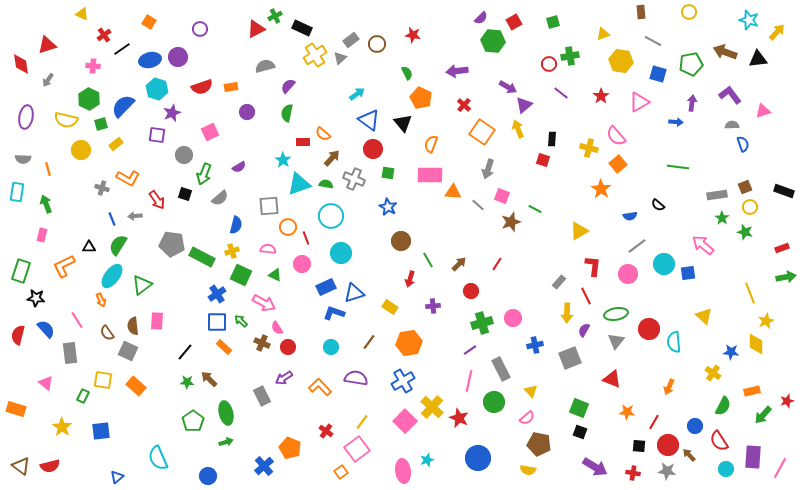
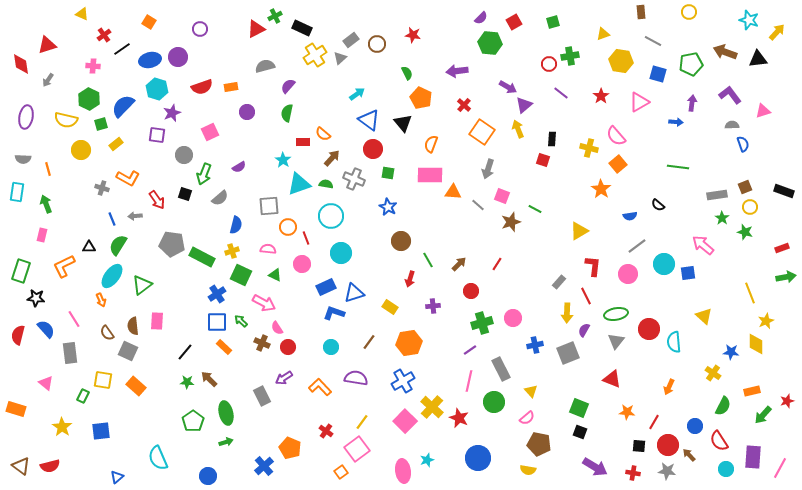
green hexagon at (493, 41): moved 3 px left, 2 px down
pink line at (77, 320): moved 3 px left, 1 px up
gray square at (570, 358): moved 2 px left, 5 px up
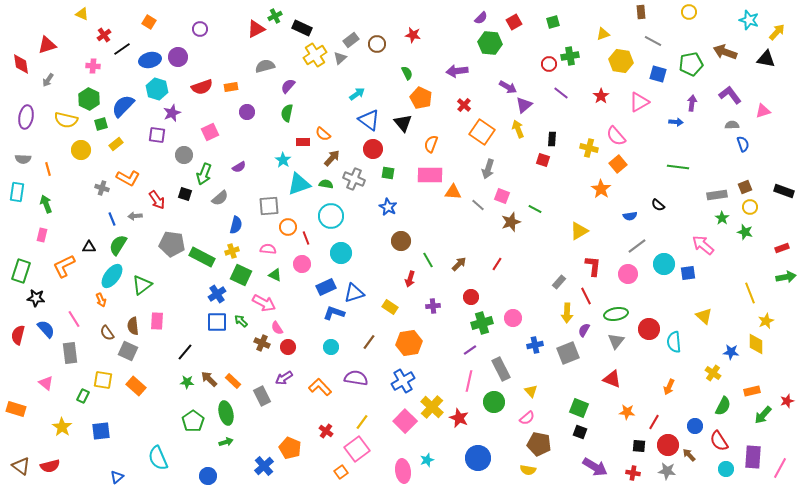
black triangle at (758, 59): moved 8 px right; rotated 18 degrees clockwise
red circle at (471, 291): moved 6 px down
orange rectangle at (224, 347): moved 9 px right, 34 px down
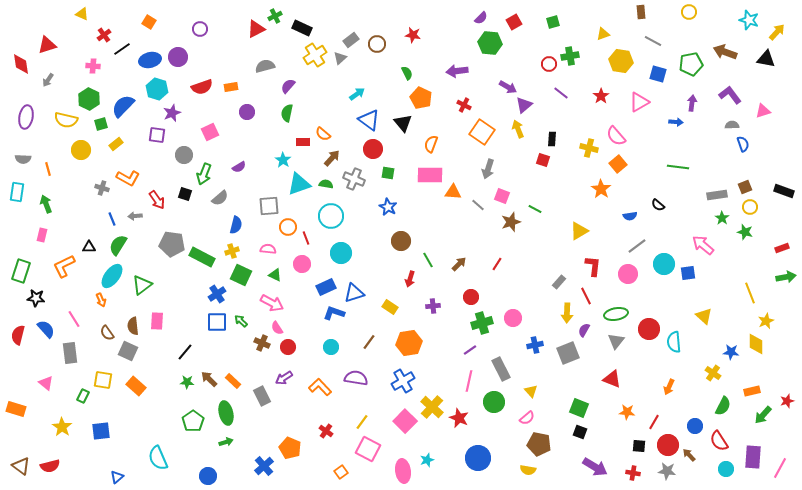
red cross at (464, 105): rotated 16 degrees counterclockwise
pink arrow at (264, 303): moved 8 px right
pink square at (357, 449): moved 11 px right; rotated 25 degrees counterclockwise
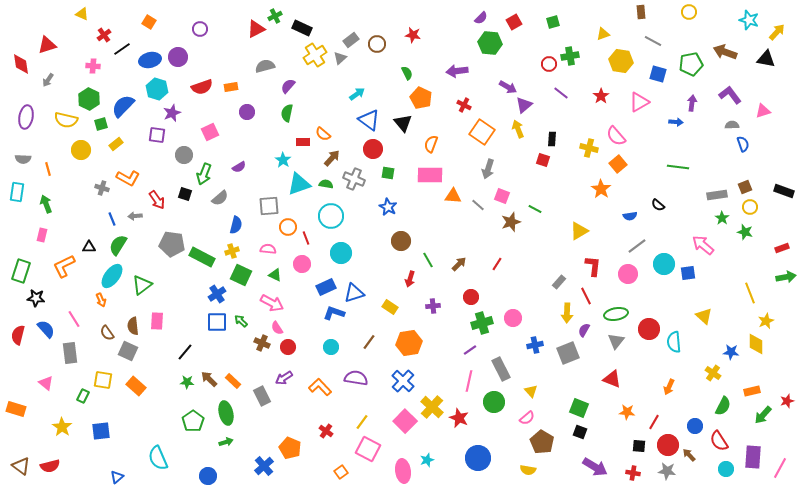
orange triangle at (453, 192): moved 4 px down
blue cross at (403, 381): rotated 15 degrees counterclockwise
brown pentagon at (539, 444): moved 3 px right, 2 px up; rotated 20 degrees clockwise
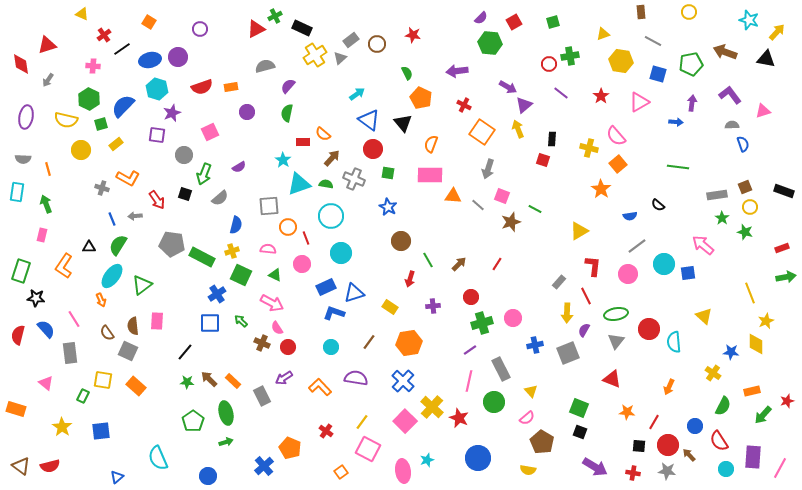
orange L-shape at (64, 266): rotated 30 degrees counterclockwise
blue square at (217, 322): moved 7 px left, 1 px down
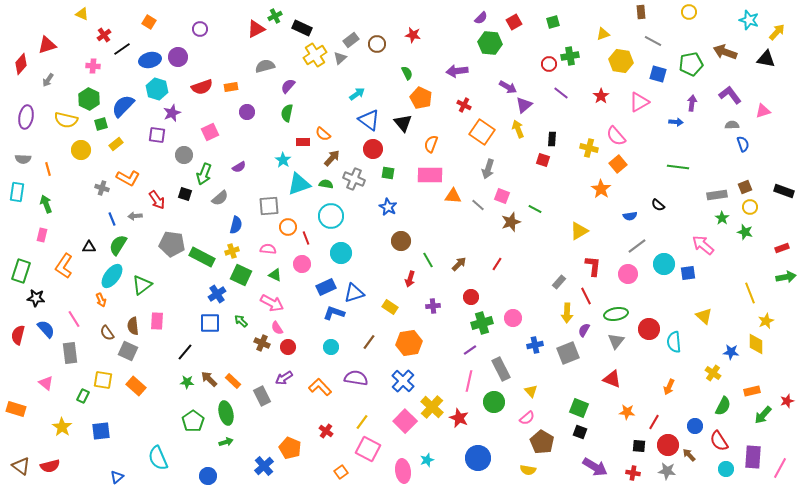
red diamond at (21, 64): rotated 50 degrees clockwise
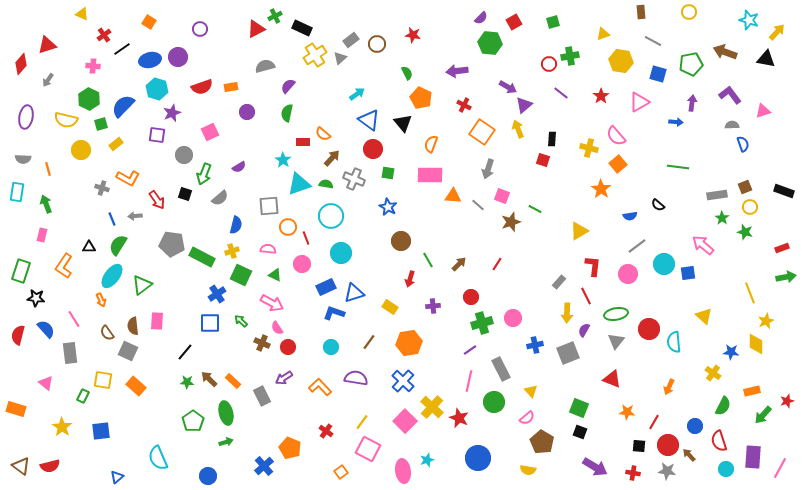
red semicircle at (719, 441): rotated 15 degrees clockwise
